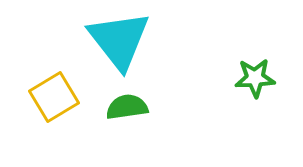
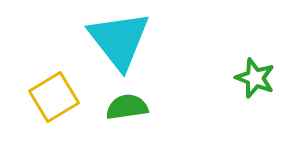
green star: rotated 24 degrees clockwise
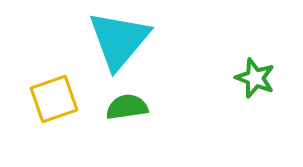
cyan triangle: rotated 18 degrees clockwise
yellow square: moved 2 px down; rotated 12 degrees clockwise
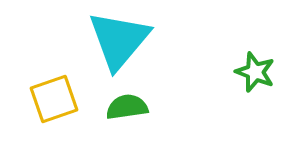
green star: moved 6 px up
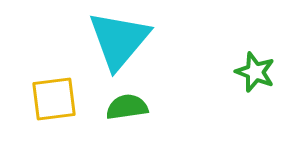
yellow square: rotated 12 degrees clockwise
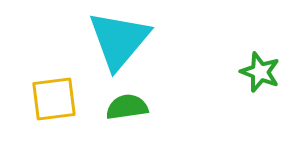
green star: moved 5 px right
